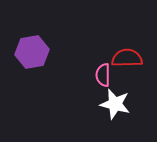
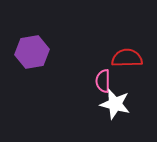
pink semicircle: moved 6 px down
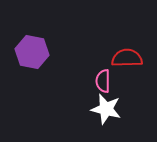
purple hexagon: rotated 20 degrees clockwise
white star: moved 9 px left, 5 px down
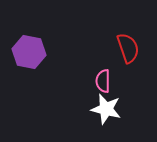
purple hexagon: moved 3 px left
red semicircle: moved 1 px right, 10 px up; rotated 72 degrees clockwise
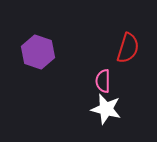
red semicircle: rotated 36 degrees clockwise
purple hexagon: moved 9 px right; rotated 8 degrees clockwise
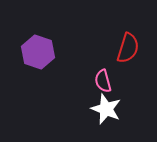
pink semicircle: rotated 15 degrees counterclockwise
white star: rotated 8 degrees clockwise
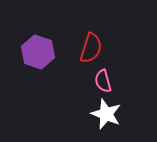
red semicircle: moved 37 px left
white star: moved 5 px down
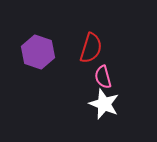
pink semicircle: moved 4 px up
white star: moved 2 px left, 10 px up
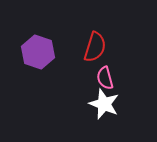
red semicircle: moved 4 px right, 1 px up
pink semicircle: moved 2 px right, 1 px down
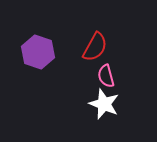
red semicircle: rotated 12 degrees clockwise
pink semicircle: moved 1 px right, 2 px up
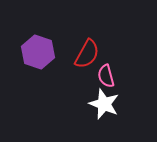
red semicircle: moved 8 px left, 7 px down
